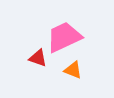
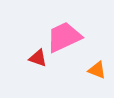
orange triangle: moved 24 px right
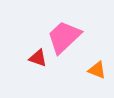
pink trapezoid: rotated 18 degrees counterclockwise
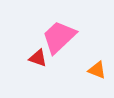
pink trapezoid: moved 5 px left
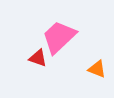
orange triangle: moved 1 px up
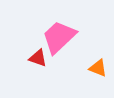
orange triangle: moved 1 px right, 1 px up
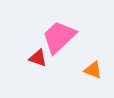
orange triangle: moved 5 px left, 2 px down
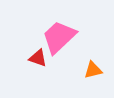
orange triangle: rotated 36 degrees counterclockwise
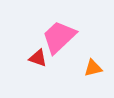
orange triangle: moved 2 px up
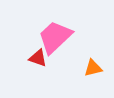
pink trapezoid: moved 4 px left
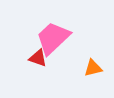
pink trapezoid: moved 2 px left, 1 px down
